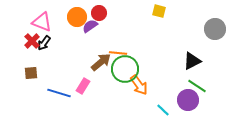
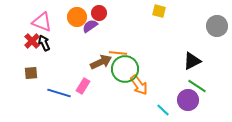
gray circle: moved 2 px right, 3 px up
black arrow: rotated 119 degrees clockwise
brown arrow: rotated 15 degrees clockwise
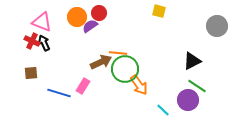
red cross: rotated 21 degrees counterclockwise
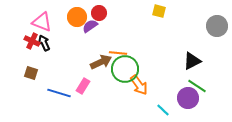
brown square: rotated 24 degrees clockwise
purple circle: moved 2 px up
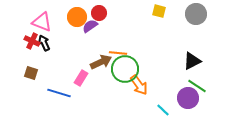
gray circle: moved 21 px left, 12 px up
pink rectangle: moved 2 px left, 8 px up
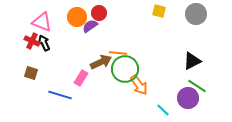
blue line: moved 1 px right, 2 px down
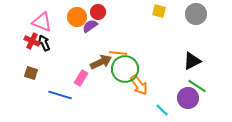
red circle: moved 1 px left, 1 px up
cyan line: moved 1 px left
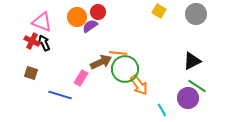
yellow square: rotated 16 degrees clockwise
cyan line: rotated 16 degrees clockwise
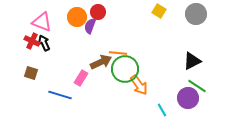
purple semicircle: rotated 35 degrees counterclockwise
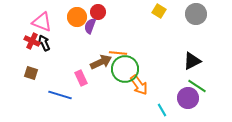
pink rectangle: rotated 56 degrees counterclockwise
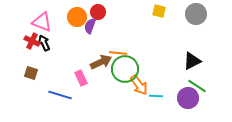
yellow square: rotated 16 degrees counterclockwise
cyan line: moved 6 px left, 14 px up; rotated 56 degrees counterclockwise
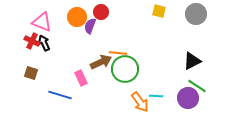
red circle: moved 3 px right
orange arrow: moved 1 px right, 17 px down
